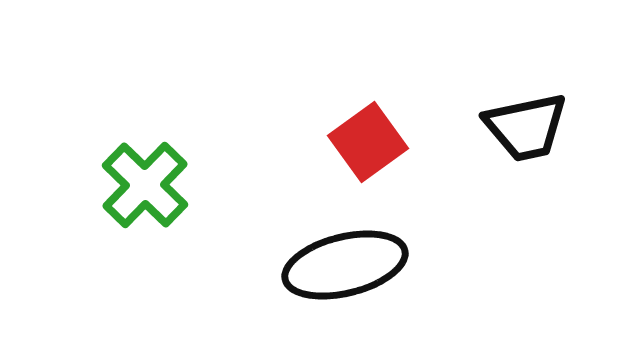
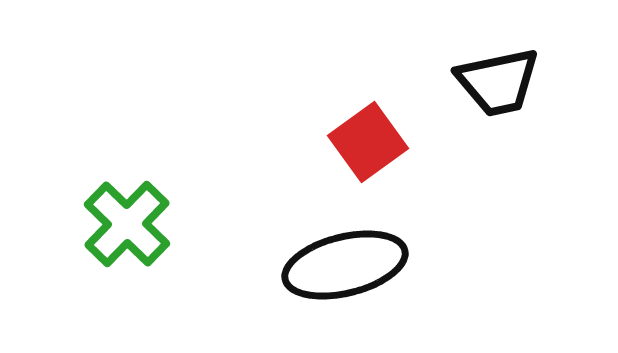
black trapezoid: moved 28 px left, 45 px up
green cross: moved 18 px left, 39 px down
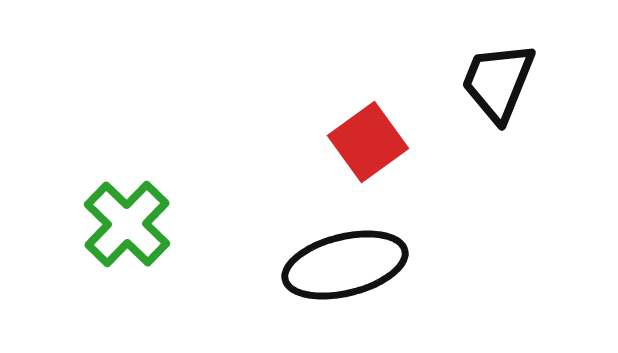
black trapezoid: rotated 124 degrees clockwise
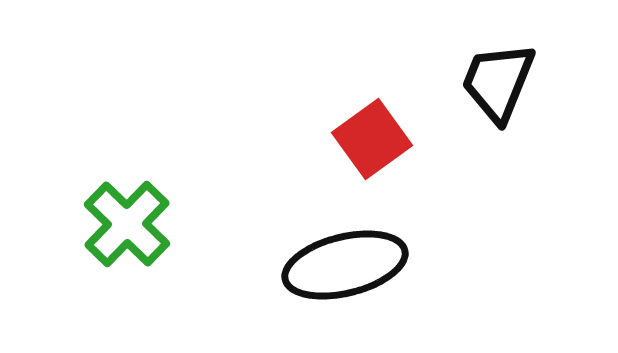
red square: moved 4 px right, 3 px up
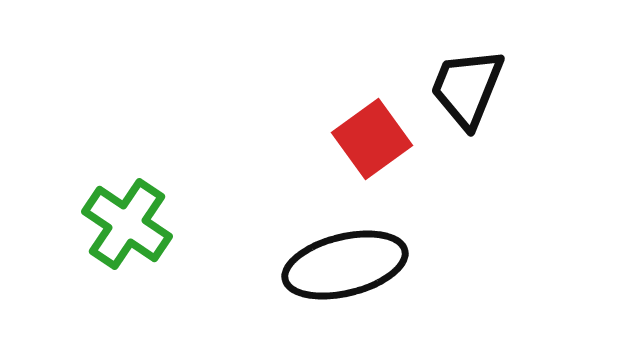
black trapezoid: moved 31 px left, 6 px down
green cross: rotated 10 degrees counterclockwise
